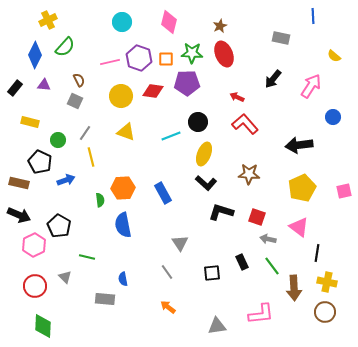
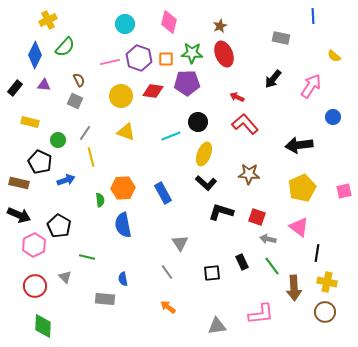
cyan circle at (122, 22): moved 3 px right, 2 px down
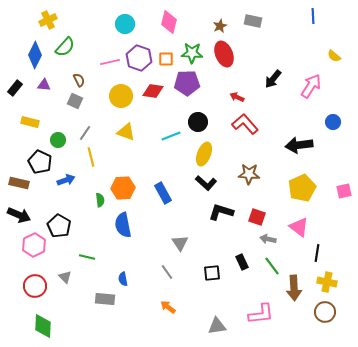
gray rectangle at (281, 38): moved 28 px left, 17 px up
blue circle at (333, 117): moved 5 px down
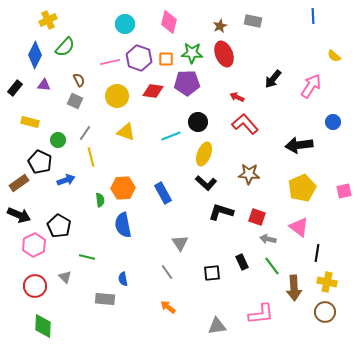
yellow circle at (121, 96): moved 4 px left
brown rectangle at (19, 183): rotated 48 degrees counterclockwise
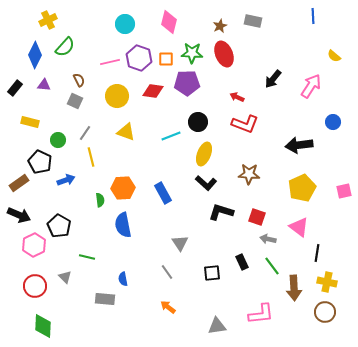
red L-shape at (245, 124): rotated 152 degrees clockwise
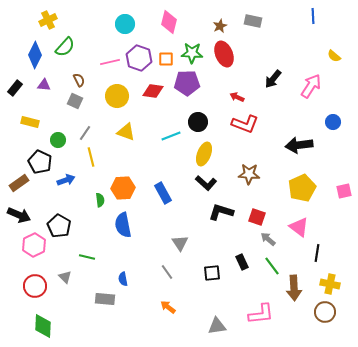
gray arrow at (268, 239): rotated 28 degrees clockwise
yellow cross at (327, 282): moved 3 px right, 2 px down
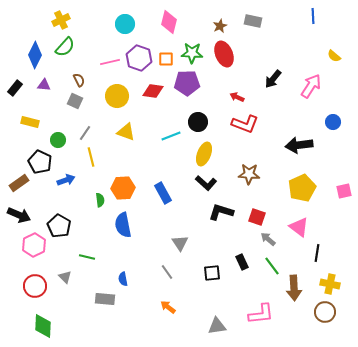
yellow cross at (48, 20): moved 13 px right
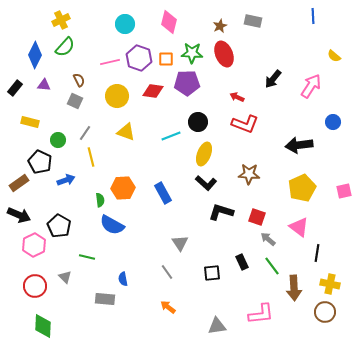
blue semicircle at (123, 225): moved 11 px left; rotated 50 degrees counterclockwise
